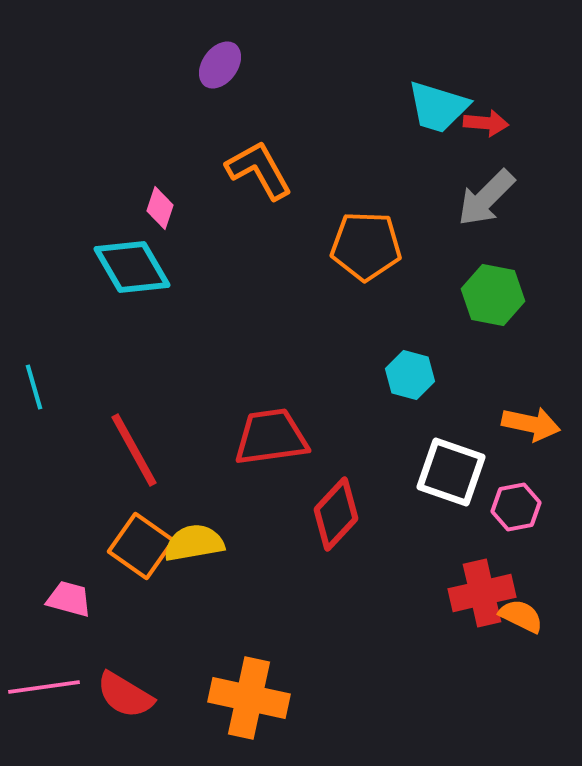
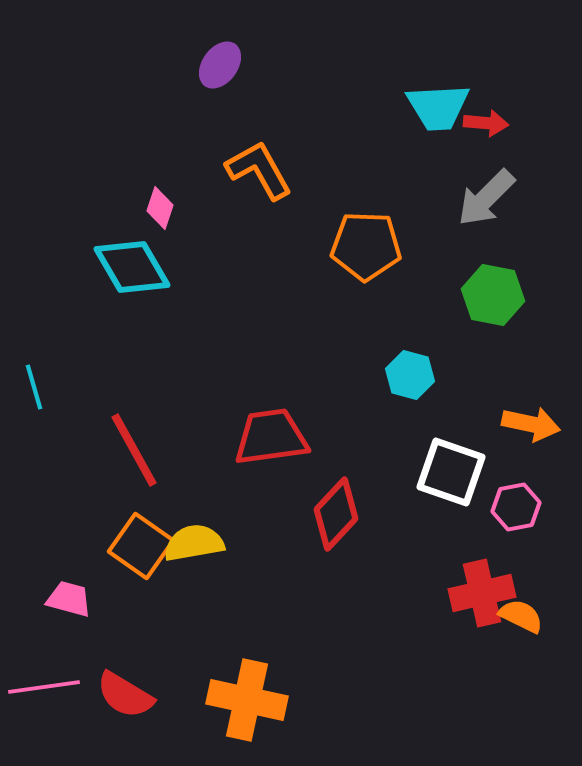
cyan trapezoid: rotated 20 degrees counterclockwise
orange cross: moved 2 px left, 2 px down
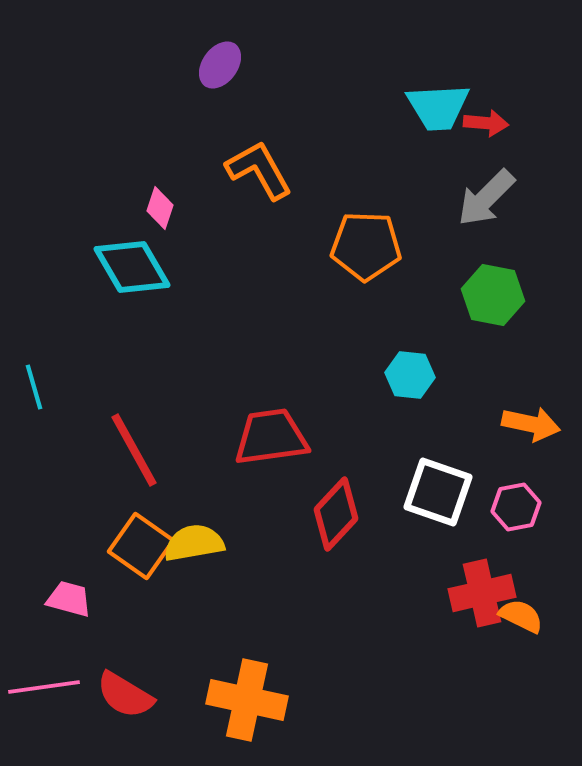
cyan hexagon: rotated 9 degrees counterclockwise
white square: moved 13 px left, 20 px down
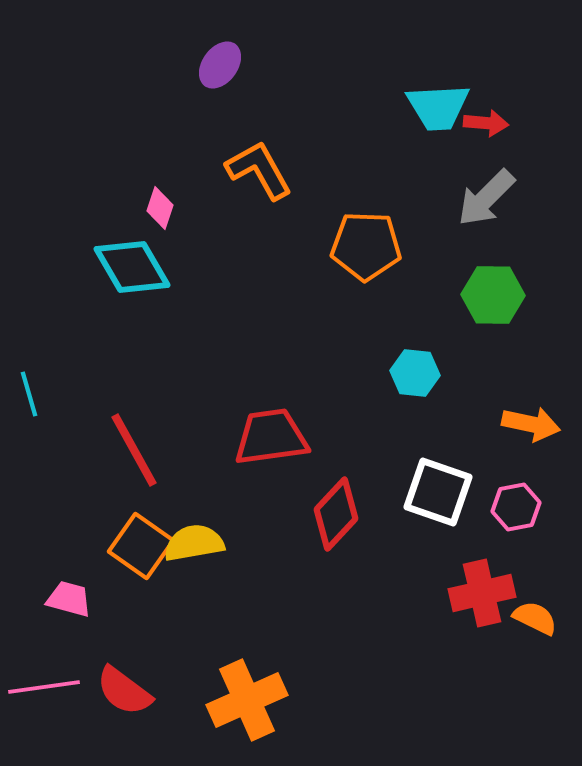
green hexagon: rotated 10 degrees counterclockwise
cyan hexagon: moved 5 px right, 2 px up
cyan line: moved 5 px left, 7 px down
orange semicircle: moved 14 px right, 2 px down
red semicircle: moved 1 px left, 4 px up; rotated 6 degrees clockwise
orange cross: rotated 36 degrees counterclockwise
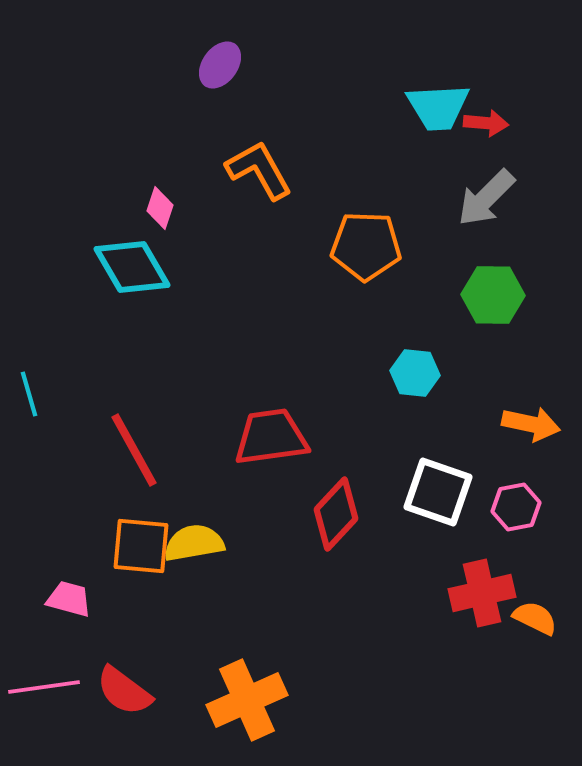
orange square: rotated 30 degrees counterclockwise
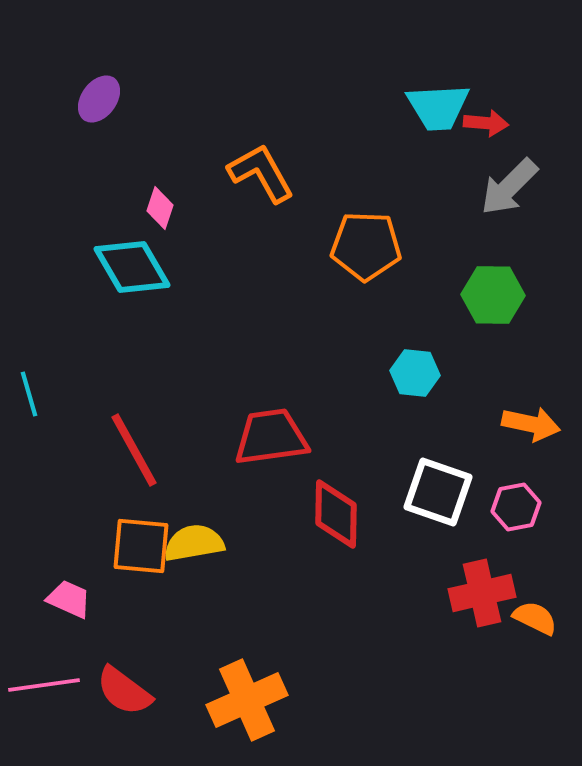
purple ellipse: moved 121 px left, 34 px down
orange L-shape: moved 2 px right, 3 px down
gray arrow: moved 23 px right, 11 px up
red diamond: rotated 42 degrees counterclockwise
pink trapezoid: rotated 9 degrees clockwise
pink line: moved 2 px up
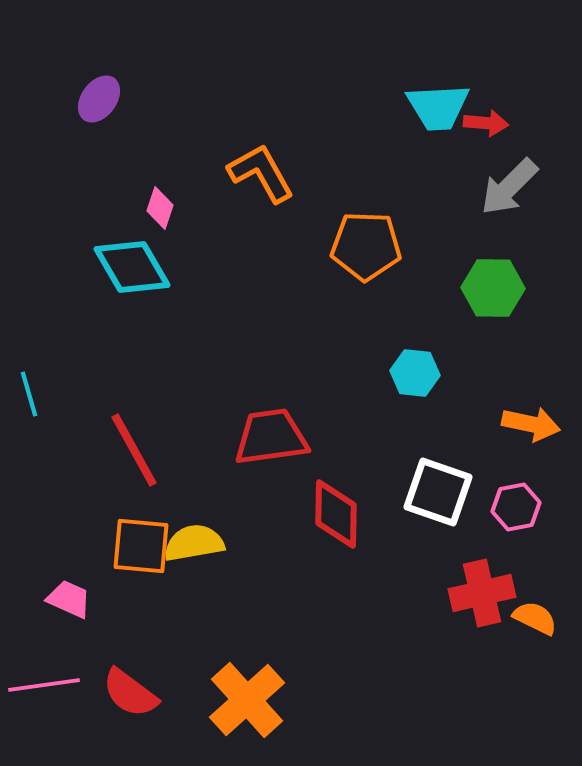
green hexagon: moved 7 px up
red semicircle: moved 6 px right, 2 px down
orange cross: rotated 18 degrees counterclockwise
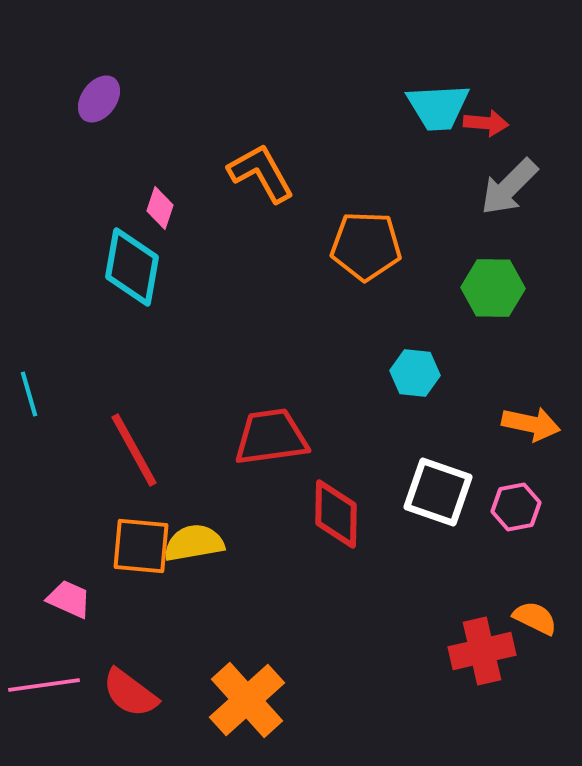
cyan diamond: rotated 40 degrees clockwise
red cross: moved 58 px down
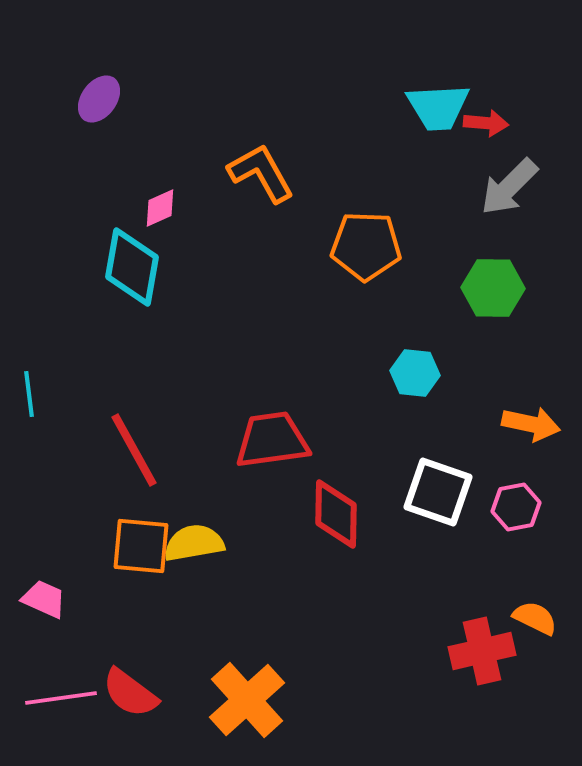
pink diamond: rotated 48 degrees clockwise
cyan line: rotated 9 degrees clockwise
red trapezoid: moved 1 px right, 3 px down
pink trapezoid: moved 25 px left
pink line: moved 17 px right, 13 px down
